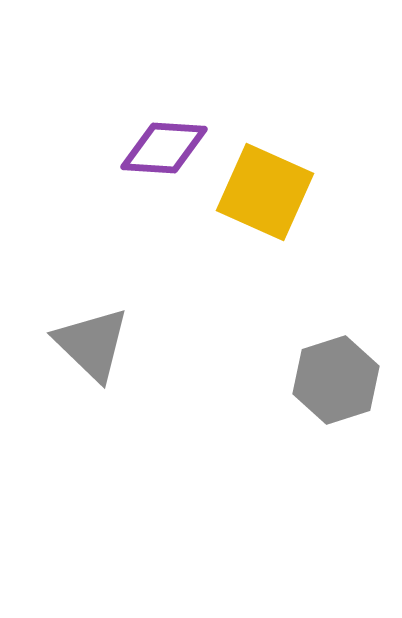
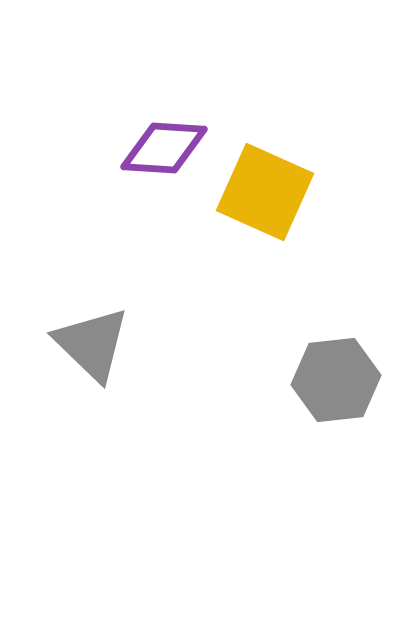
gray hexagon: rotated 12 degrees clockwise
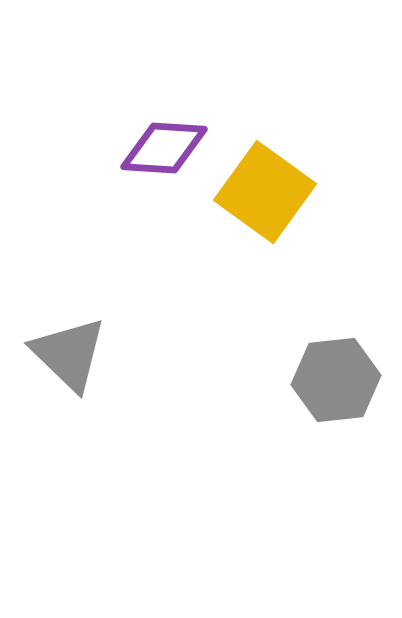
yellow square: rotated 12 degrees clockwise
gray triangle: moved 23 px left, 10 px down
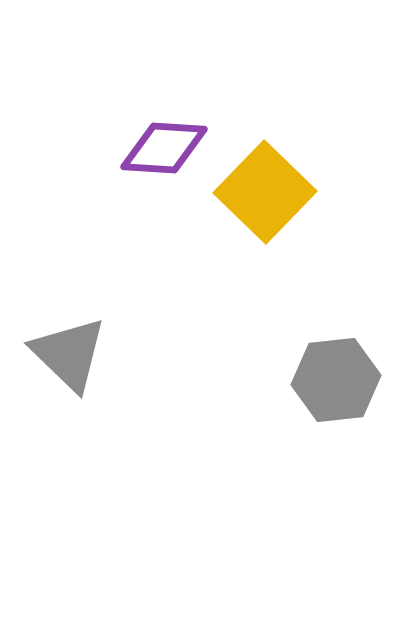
yellow square: rotated 8 degrees clockwise
